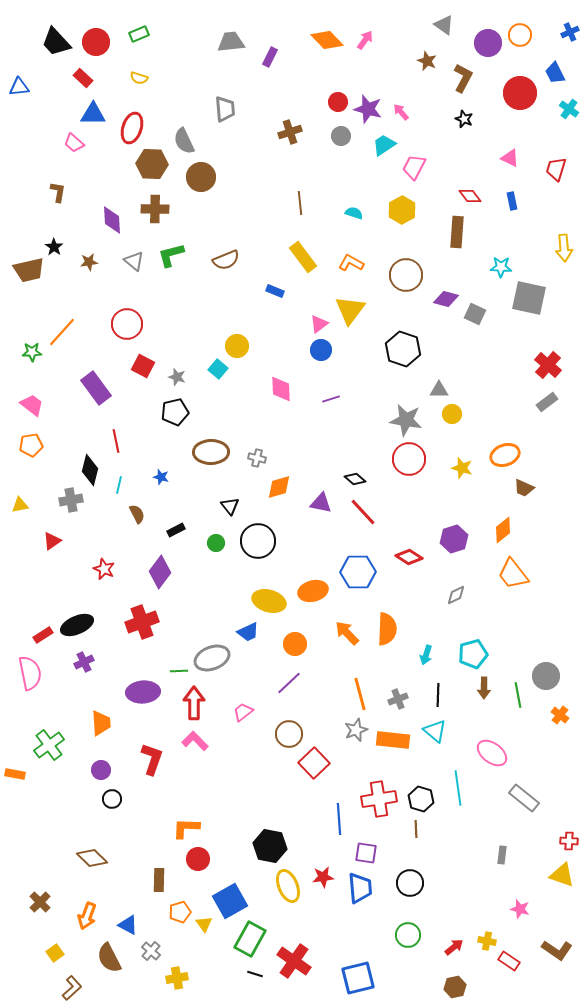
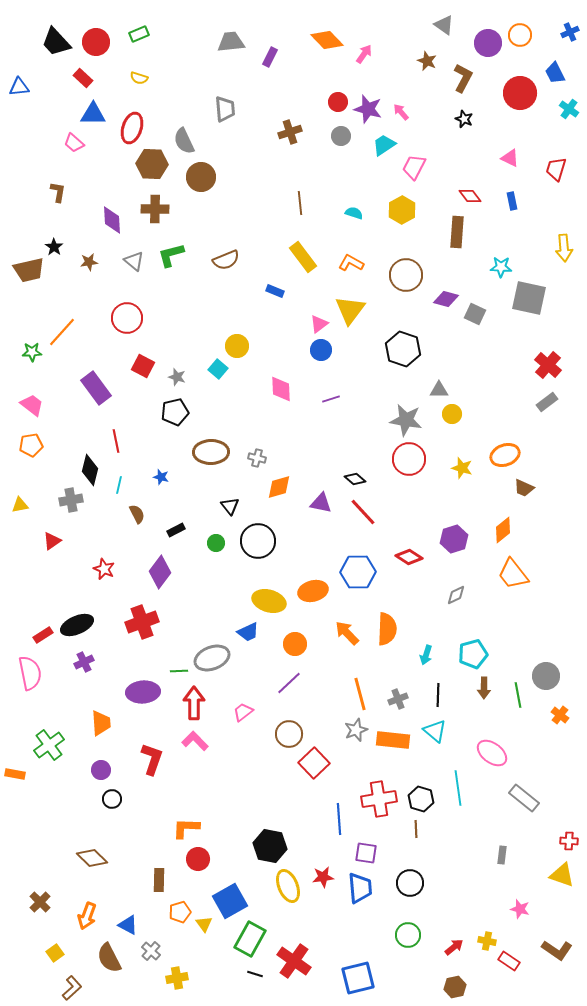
pink arrow at (365, 40): moved 1 px left, 14 px down
red circle at (127, 324): moved 6 px up
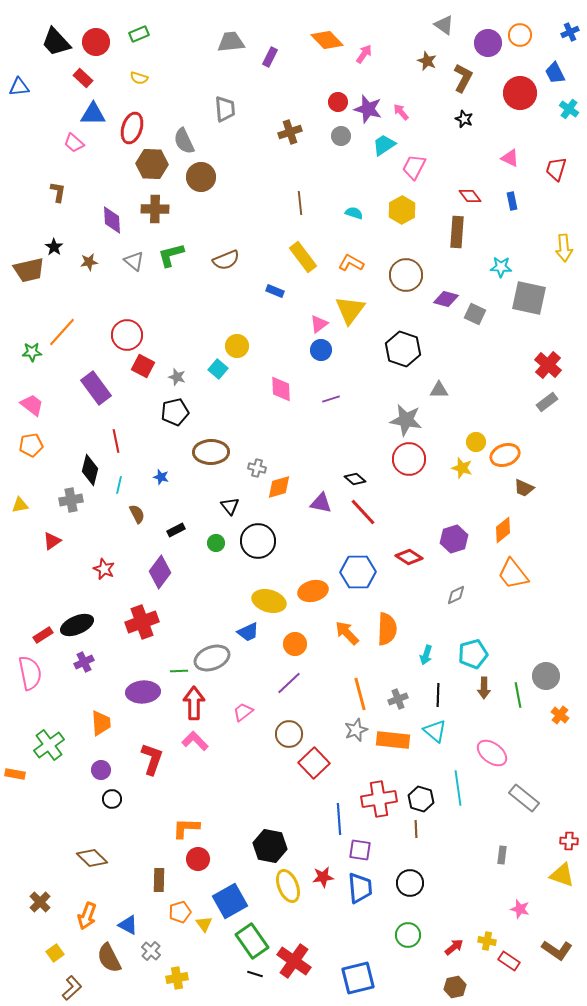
red circle at (127, 318): moved 17 px down
yellow circle at (452, 414): moved 24 px right, 28 px down
gray cross at (257, 458): moved 10 px down
purple square at (366, 853): moved 6 px left, 3 px up
green rectangle at (250, 939): moved 2 px right, 2 px down; rotated 64 degrees counterclockwise
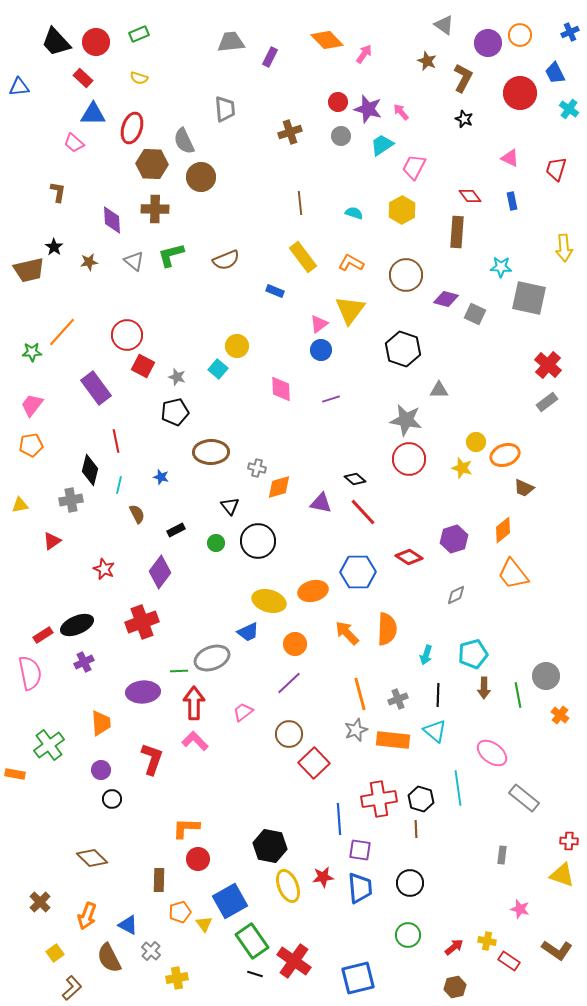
cyan trapezoid at (384, 145): moved 2 px left
pink trapezoid at (32, 405): rotated 90 degrees counterclockwise
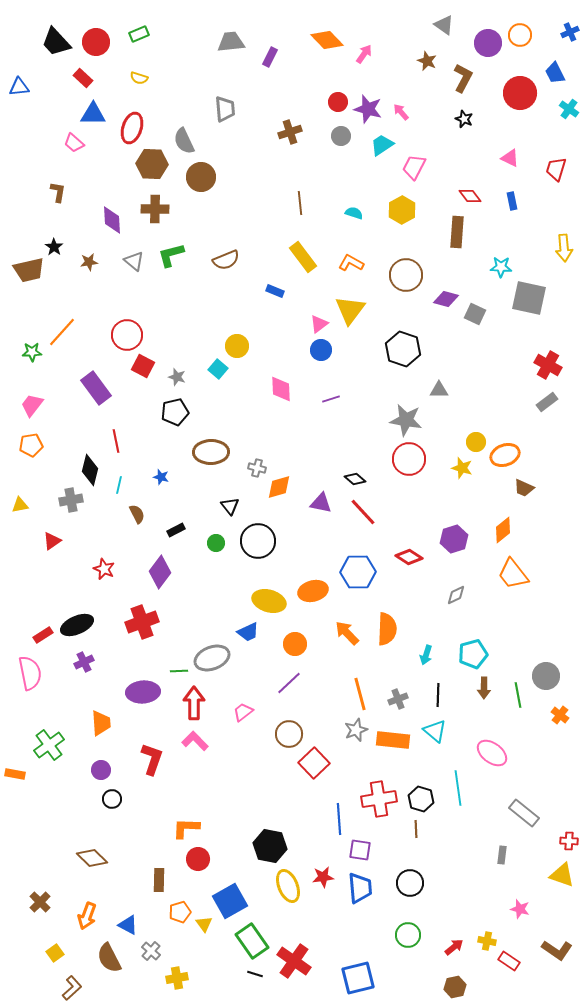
red cross at (548, 365): rotated 12 degrees counterclockwise
gray rectangle at (524, 798): moved 15 px down
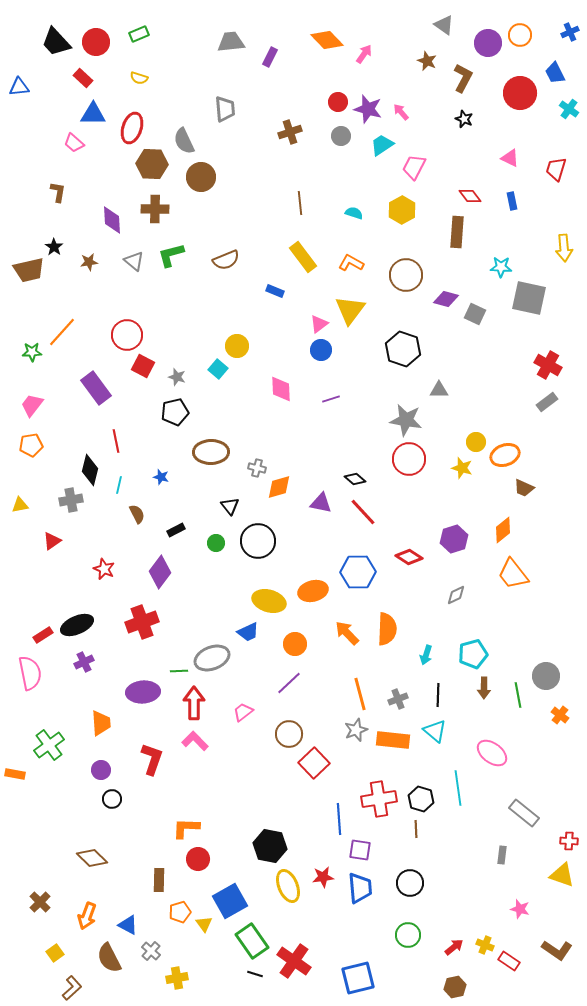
yellow cross at (487, 941): moved 2 px left, 4 px down; rotated 12 degrees clockwise
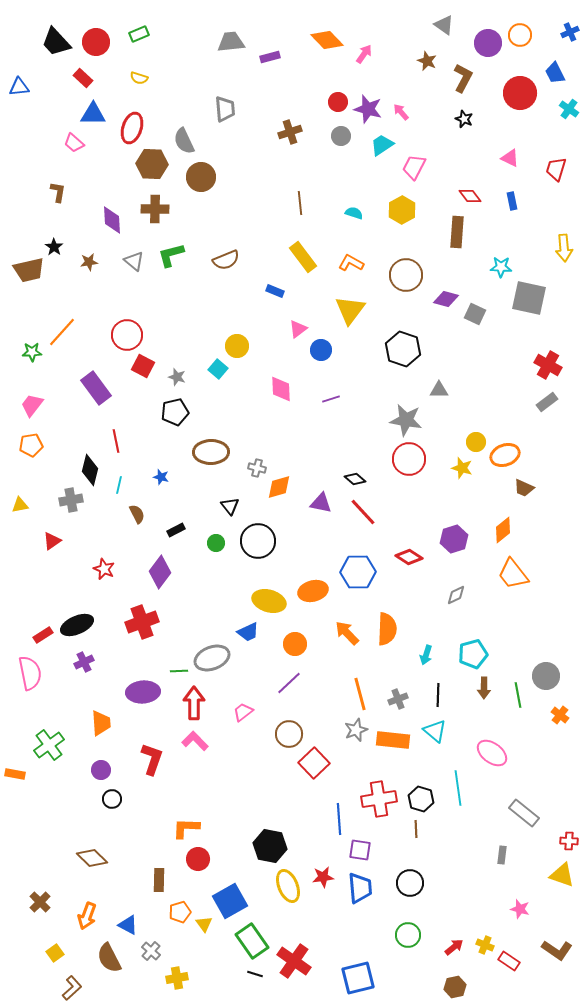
purple rectangle at (270, 57): rotated 48 degrees clockwise
pink triangle at (319, 324): moved 21 px left, 5 px down
